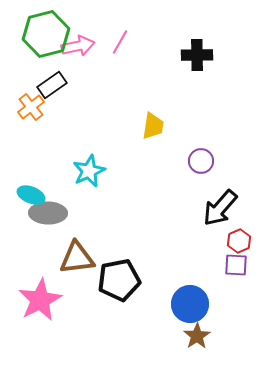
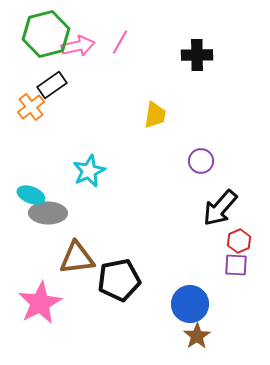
yellow trapezoid: moved 2 px right, 11 px up
pink star: moved 3 px down
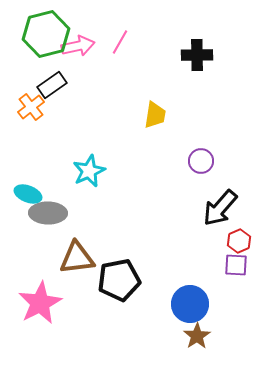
cyan ellipse: moved 3 px left, 1 px up
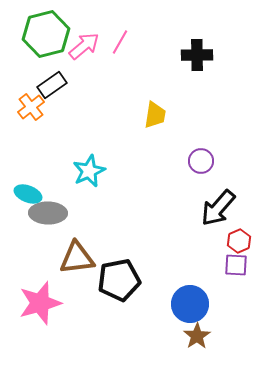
pink arrow: moved 6 px right; rotated 28 degrees counterclockwise
black arrow: moved 2 px left
pink star: rotated 12 degrees clockwise
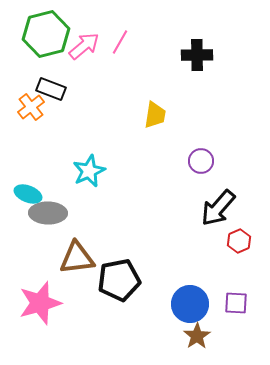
black rectangle: moved 1 px left, 4 px down; rotated 56 degrees clockwise
purple square: moved 38 px down
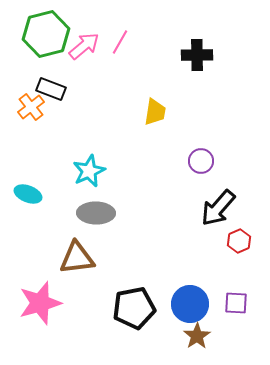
yellow trapezoid: moved 3 px up
gray ellipse: moved 48 px right
black pentagon: moved 15 px right, 28 px down
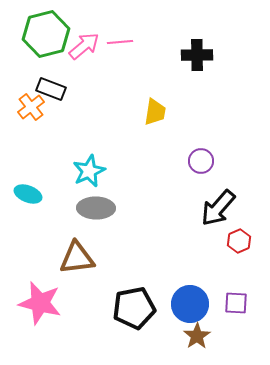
pink line: rotated 55 degrees clockwise
gray ellipse: moved 5 px up
pink star: rotated 30 degrees clockwise
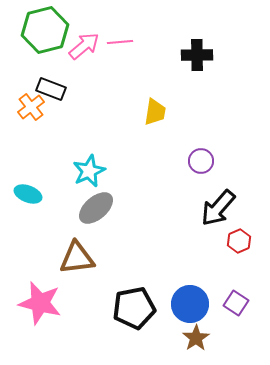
green hexagon: moved 1 px left, 4 px up
gray ellipse: rotated 42 degrees counterclockwise
purple square: rotated 30 degrees clockwise
brown star: moved 1 px left, 2 px down
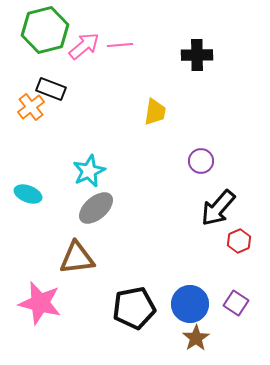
pink line: moved 3 px down
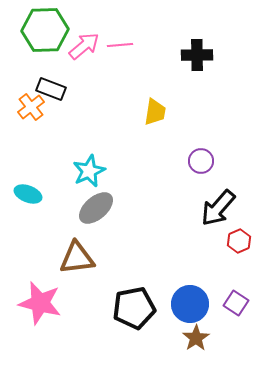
green hexagon: rotated 12 degrees clockwise
